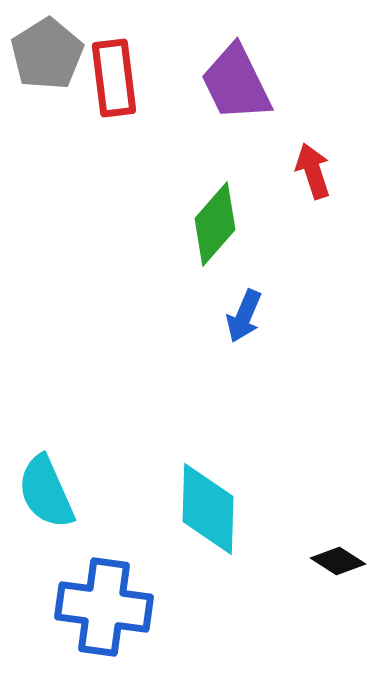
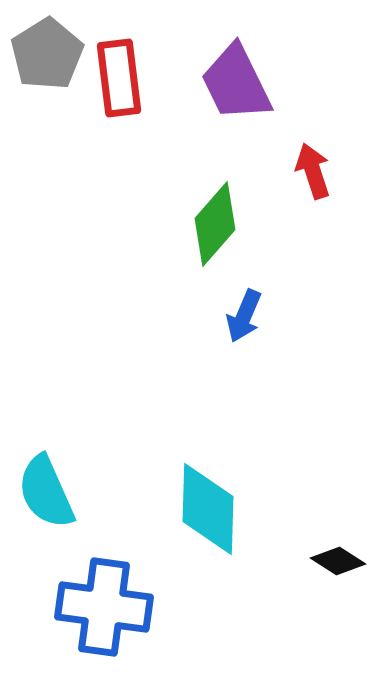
red rectangle: moved 5 px right
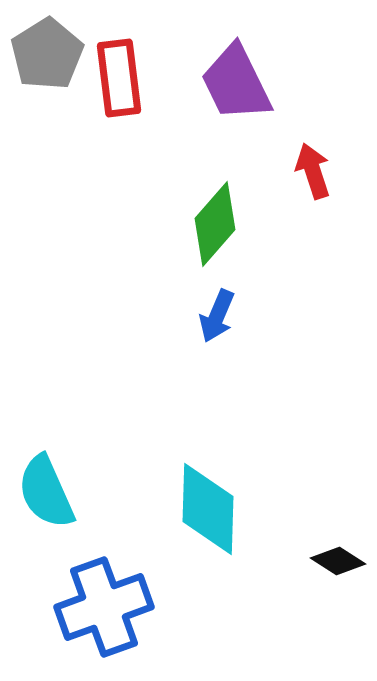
blue arrow: moved 27 px left
blue cross: rotated 28 degrees counterclockwise
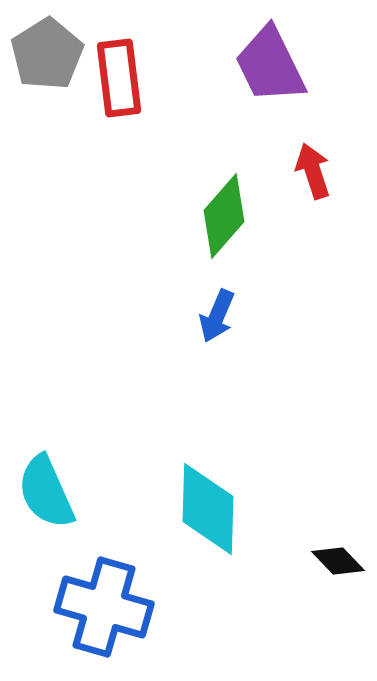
purple trapezoid: moved 34 px right, 18 px up
green diamond: moved 9 px right, 8 px up
black diamond: rotated 14 degrees clockwise
blue cross: rotated 36 degrees clockwise
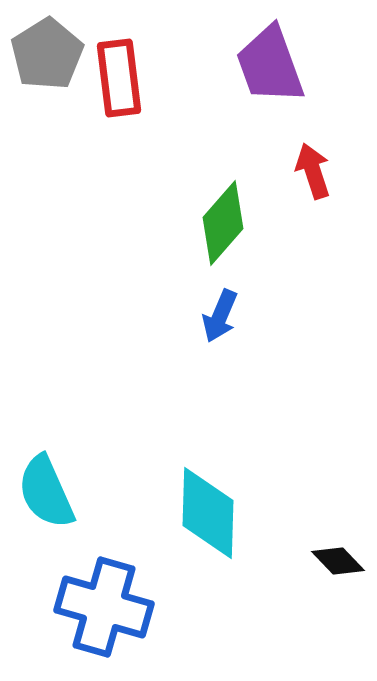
purple trapezoid: rotated 6 degrees clockwise
green diamond: moved 1 px left, 7 px down
blue arrow: moved 3 px right
cyan diamond: moved 4 px down
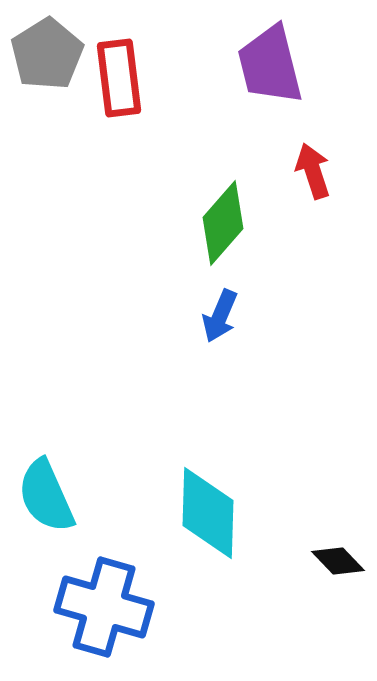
purple trapezoid: rotated 6 degrees clockwise
cyan semicircle: moved 4 px down
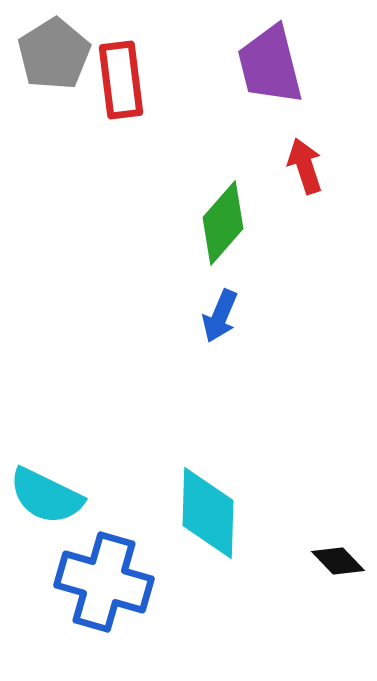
gray pentagon: moved 7 px right
red rectangle: moved 2 px right, 2 px down
red arrow: moved 8 px left, 5 px up
cyan semicircle: rotated 40 degrees counterclockwise
blue cross: moved 25 px up
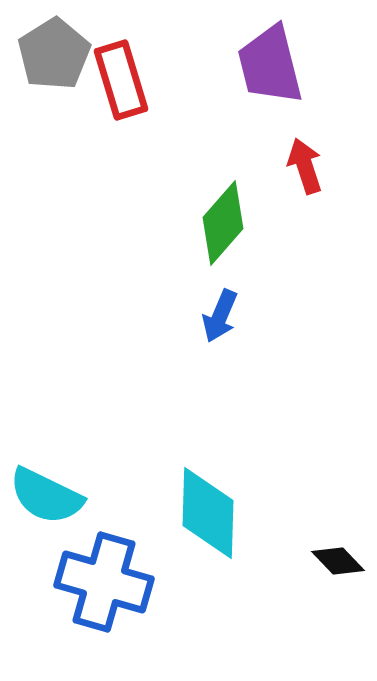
red rectangle: rotated 10 degrees counterclockwise
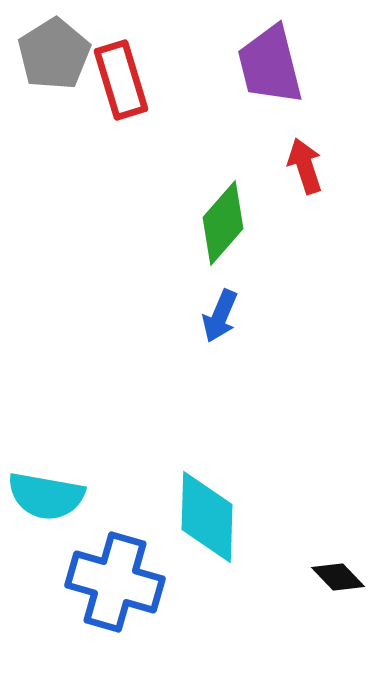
cyan semicircle: rotated 16 degrees counterclockwise
cyan diamond: moved 1 px left, 4 px down
black diamond: moved 16 px down
blue cross: moved 11 px right
